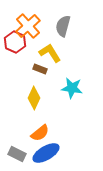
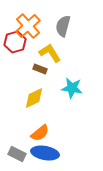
red hexagon: rotated 20 degrees clockwise
yellow diamond: rotated 40 degrees clockwise
blue ellipse: moved 1 px left; rotated 40 degrees clockwise
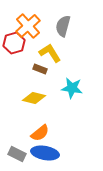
red hexagon: moved 1 px left, 1 px down
yellow diamond: rotated 40 degrees clockwise
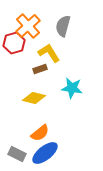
yellow L-shape: moved 1 px left
brown rectangle: rotated 40 degrees counterclockwise
blue ellipse: rotated 48 degrees counterclockwise
